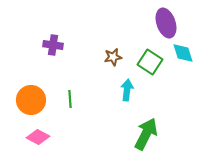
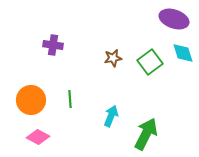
purple ellipse: moved 8 px right, 4 px up; rotated 52 degrees counterclockwise
brown star: moved 1 px down
green square: rotated 20 degrees clockwise
cyan arrow: moved 16 px left, 26 px down; rotated 15 degrees clockwise
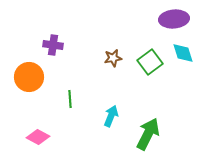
purple ellipse: rotated 24 degrees counterclockwise
orange circle: moved 2 px left, 23 px up
green arrow: moved 2 px right
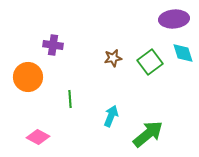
orange circle: moved 1 px left
green arrow: rotated 24 degrees clockwise
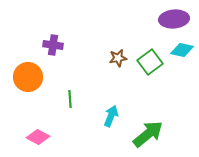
cyan diamond: moved 1 px left, 3 px up; rotated 60 degrees counterclockwise
brown star: moved 5 px right
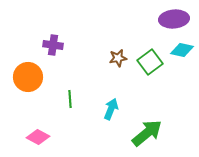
cyan arrow: moved 7 px up
green arrow: moved 1 px left, 1 px up
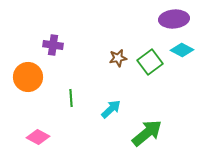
cyan diamond: rotated 15 degrees clockwise
green line: moved 1 px right, 1 px up
cyan arrow: rotated 25 degrees clockwise
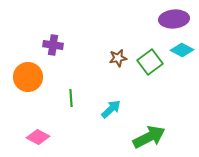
green arrow: moved 2 px right, 4 px down; rotated 12 degrees clockwise
